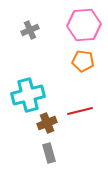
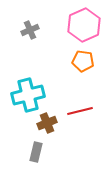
pink hexagon: rotated 20 degrees counterclockwise
gray rectangle: moved 13 px left, 1 px up; rotated 30 degrees clockwise
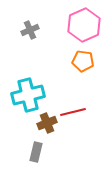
red line: moved 7 px left, 1 px down
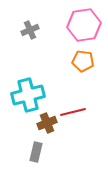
pink hexagon: rotated 16 degrees clockwise
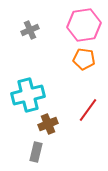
orange pentagon: moved 1 px right, 2 px up
red line: moved 15 px right, 2 px up; rotated 40 degrees counterclockwise
brown cross: moved 1 px right, 1 px down
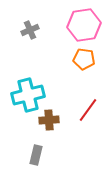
brown cross: moved 1 px right, 4 px up; rotated 18 degrees clockwise
gray rectangle: moved 3 px down
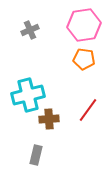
brown cross: moved 1 px up
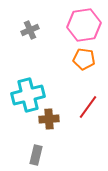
red line: moved 3 px up
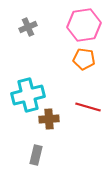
gray cross: moved 2 px left, 3 px up
red line: rotated 70 degrees clockwise
